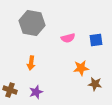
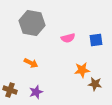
orange arrow: rotated 72 degrees counterclockwise
orange star: moved 1 px right, 2 px down
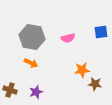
gray hexagon: moved 14 px down
blue square: moved 5 px right, 8 px up
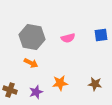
blue square: moved 3 px down
orange star: moved 22 px left, 13 px down
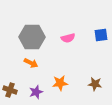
gray hexagon: rotated 10 degrees counterclockwise
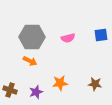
orange arrow: moved 1 px left, 2 px up
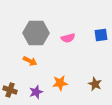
gray hexagon: moved 4 px right, 4 px up
brown star: rotated 16 degrees clockwise
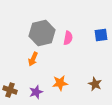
gray hexagon: moved 6 px right; rotated 15 degrees counterclockwise
pink semicircle: rotated 64 degrees counterclockwise
orange arrow: moved 3 px right, 2 px up; rotated 88 degrees clockwise
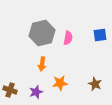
blue square: moved 1 px left
orange arrow: moved 9 px right, 5 px down; rotated 16 degrees counterclockwise
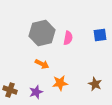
orange arrow: rotated 72 degrees counterclockwise
